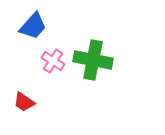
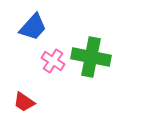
blue trapezoid: moved 1 px down
green cross: moved 2 px left, 3 px up
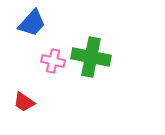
blue trapezoid: moved 1 px left, 4 px up
pink cross: rotated 20 degrees counterclockwise
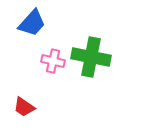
red trapezoid: moved 5 px down
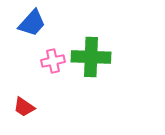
green cross: rotated 9 degrees counterclockwise
pink cross: rotated 25 degrees counterclockwise
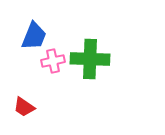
blue trapezoid: moved 2 px right, 13 px down; rotated 20 degrees counterclockwise
green cross: moved 1 px left, 2 px down
